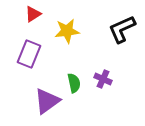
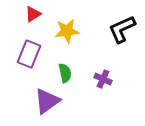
green semicircle: moved 9 px left, 10 px up
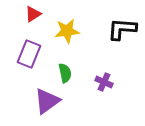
black L-shape: rotated 28 degrees clockwise
purple cross: moved 1 px right, 3 px down
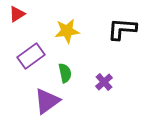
red triangle: moved 16 px left
purple rectangle: moved 2 px right, 2 px down; rotated 32 degrees clockwise
purple cross: rotated 24 degrees clockwise
